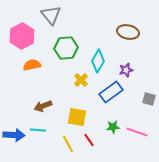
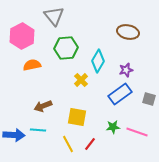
gray triangle: moved 3 px right, 1 px down
blue rectangle: moved 9 px right, 2 px down
red line: moved 1 px right, 4 px down; rotated 72 degrees clockwise
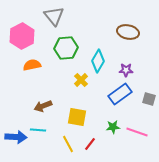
purple star: rotated 16 degrees clockwise
blue arrow: moved 2 px right, 2 px down
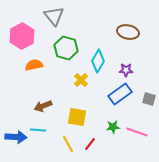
green hexagon: rotated 20 degrees clockwise
orange semicircle: moved 2 px right
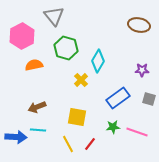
brown ellipse: moved 11 px right, 7 px up
purple star: moved 16 px right
blue rectangle: moved 2 px left, 4 px down
brown arrow: moved 6 px left, 1 px down
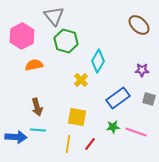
brown ellipse: rotated 30 degrees clockwise
green hexagon: moved 7 px up
brown arrow: rotated 84 degrees counterclockwise
pink line: moved 1 px left
yellow line: rotated 36 degrees clockwise
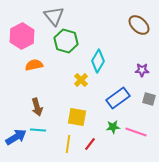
blue arrow: rotated 35 degrees counterclockwise
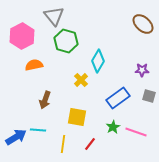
brown ellipse: moved 4 px right, 1 px up
gray square: moved 3 px up
brown arrow: moved 8 px right, 7 px up; rotated 36 degrees clockwise
green star: rotated 24 degrees counterclockwise
yellow line: moved 5 px left
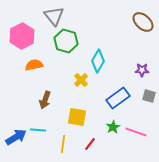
brown ellipse: moved 2 px up
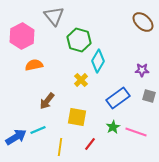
green hexagon: moved 13 px right, 1 px up
brown arrow: moved 2 px right, 1 px down; rotated 18 degrees clockwise
cyan line: rotated 28 degrees counterclockwise
yellow line: moved 3 px left, 3 px down
